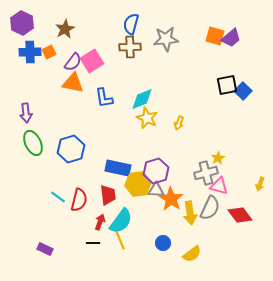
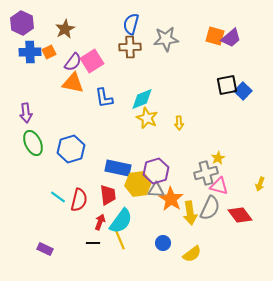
yellow arrow at (179, 123): rotated 24 degrees counterclockwise
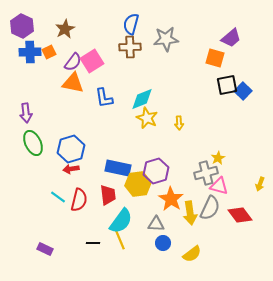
purple hexagon at (22, 23): moved 3 px down
orange square at (215, 36): moved 22 px down
gray triangle at (156, 190): moved 34 px down
red arrow at (100, 222): moved 29 px left, 53 px up; rotated 119 degrees counterclockwise
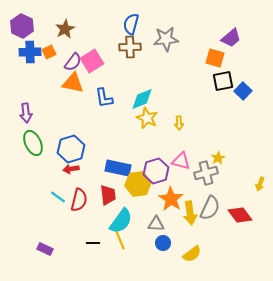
black square at (227, 85): moved 4 px left, 4 px up
pink triangle at (219, 186): moved 38 px left, 25 px up
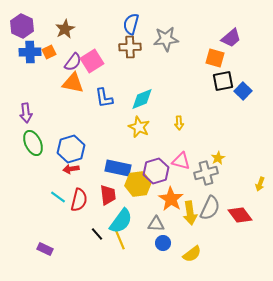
yellow star at (147, 118): moved 8 px left, 9 px down
black line at (93, 243): moved 4 px right, 9 px up; rotated 48 degrees clockwise
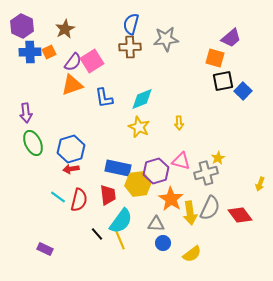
orange triangle at (73, 83): moved 1 px left, 2 px down; rotated 30 degrees counterclockwise
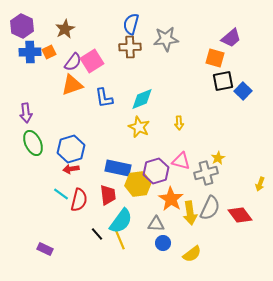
cyan line at (58, 197): moved 3 px right, 3 px up
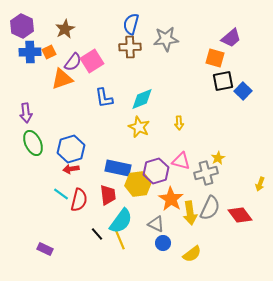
orange triangle at (72, 85): moved 10 px left, 6 px up
gray triangle at (156, 224): rotated 24 degrees clockwise
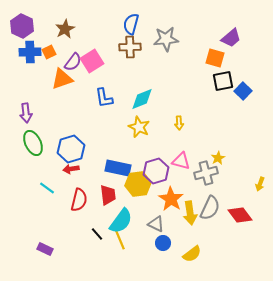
cyan line at (61, 194): moved 14 px left, 6 px up
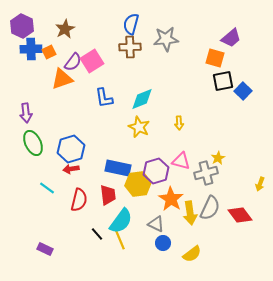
blue cross at (30, 52): moved 1 px right, 3 px up
